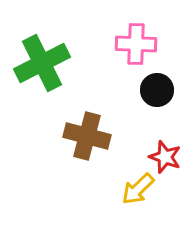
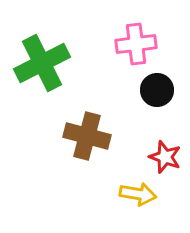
pink cross: rotated 9 degrees counterclockwise
yellow arrow: moved 5 px down; rotated 126 degrees counterclockwise
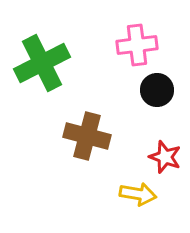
pink cross: moved 1 px right, 1 px down
